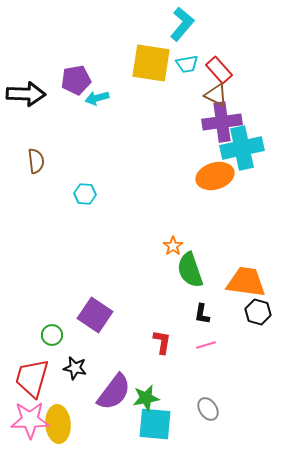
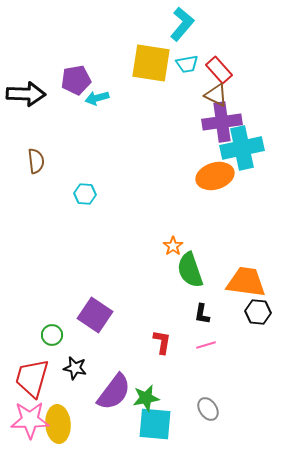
black hexagon: rotated 10 degrees counterclockwise
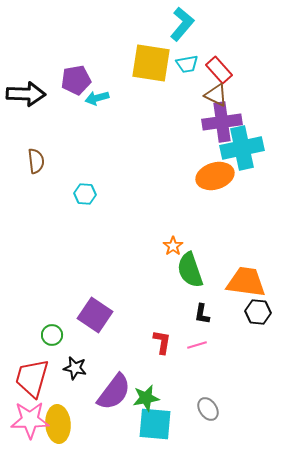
pink line: moved 9 px left
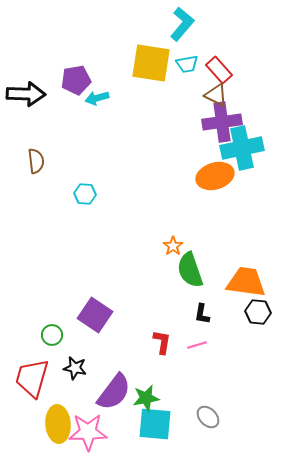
gray ellipse: moved 8 px down; rotated 10 degrees counterclockwise
pink star: moved 58 px right, 12 px down
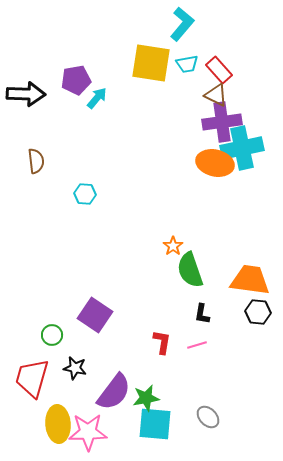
cyan arrow: rotated 145 degrees clockwise
orange ellipse: moved 13 px up; rotated 30 degrees clockwise
orange trapezoid: moved 4 px right, 2 px up
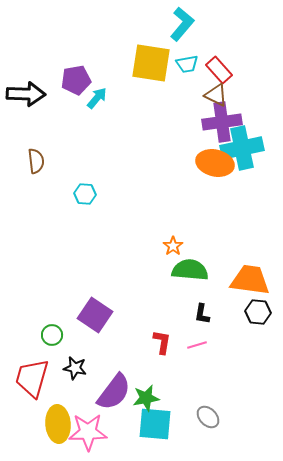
green semicircle: rotated 114 degrees clockwise
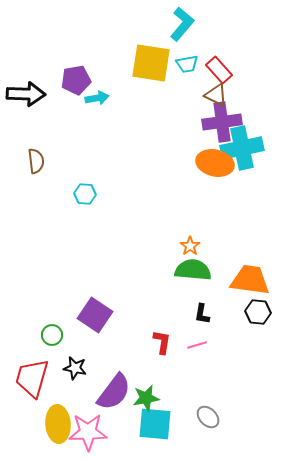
cyan arrow: rotated 40 degrees clockwise
orange star: moved 17 px right
green semicircle: moved 3 px right
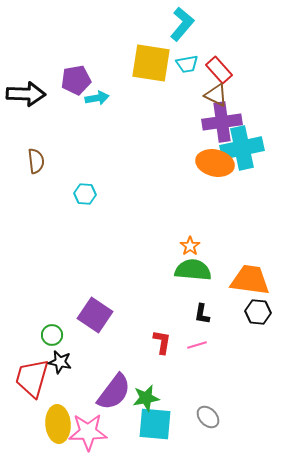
black star: moved 15 px left, 6 px up
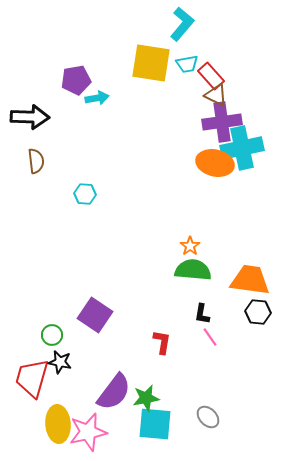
red rectangle: moved 8 px left, 6 px down
black arrow: moved 4 px right, 23 px down
pink line: moved 13 px right, 8 px up; rotated 72 degrees clockwise
pink star: rotated 12 degrees counterclockwise
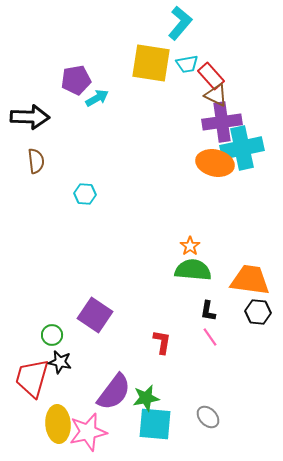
cyan L-shape: moved 2 px left, 1 px up
cyan arrow: rotated 20 degrees counterclockwise
black L-shape: moved 6 px right, 3 px up
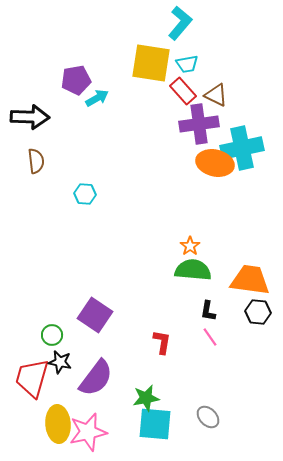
red rectangle: moved 28 px left, 15 px down
purple cross: moved 23 px left, 2 px down
purple semicircle: moved 18 px left, 14 px up
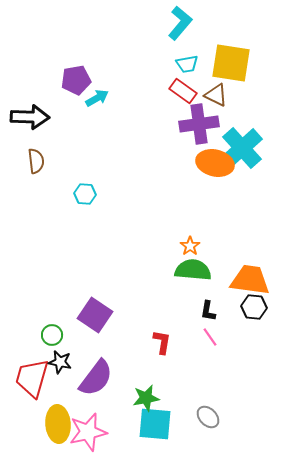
yellow square: moved 80 px right
red rectangle: rotated 12 degrees counterclockwise
cyan cross: rotated 30 degrees counterclockwise
black hexagon: moved 4 px left, 5 px up
